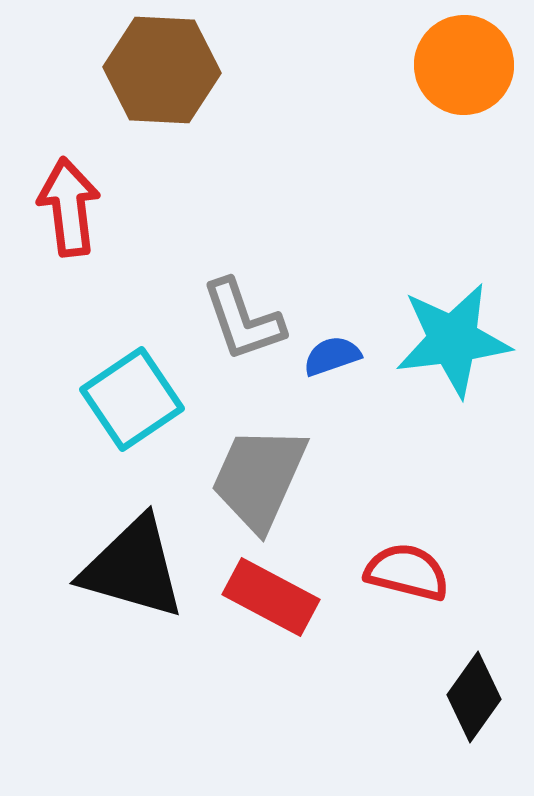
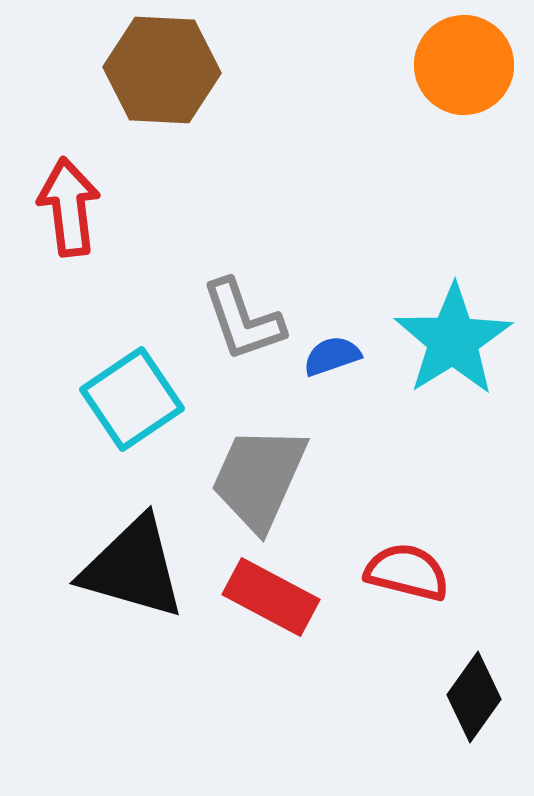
cyan star: rotated 25 degrees counterclockwise
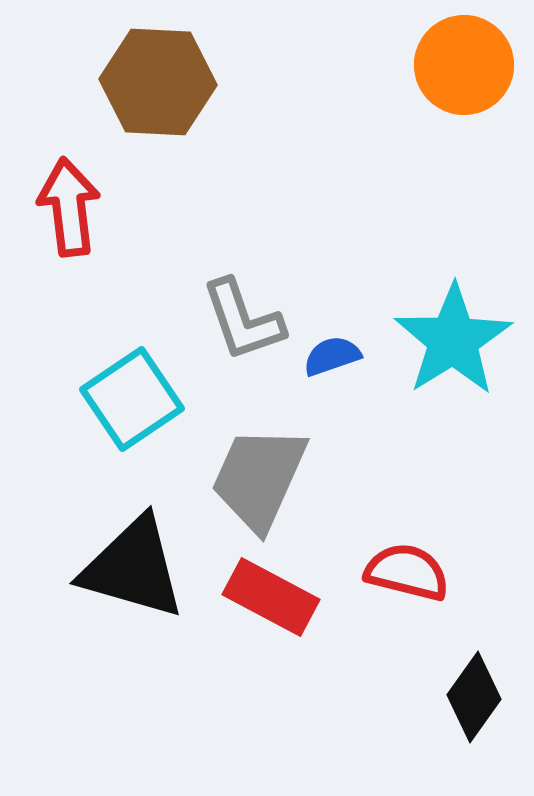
brown hexagon: moved 4 px left, 12 px down
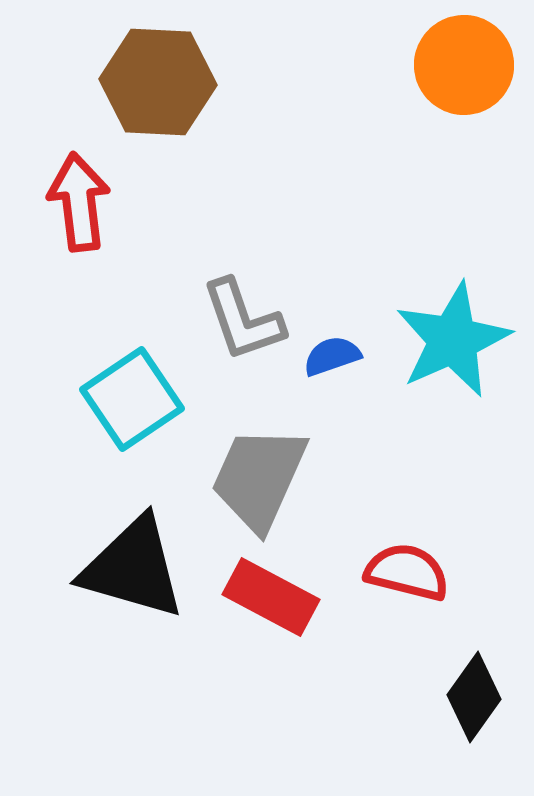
red arrow: moved 10 px right, 5 px up
cyan star: rotated 8 degrees clockwise
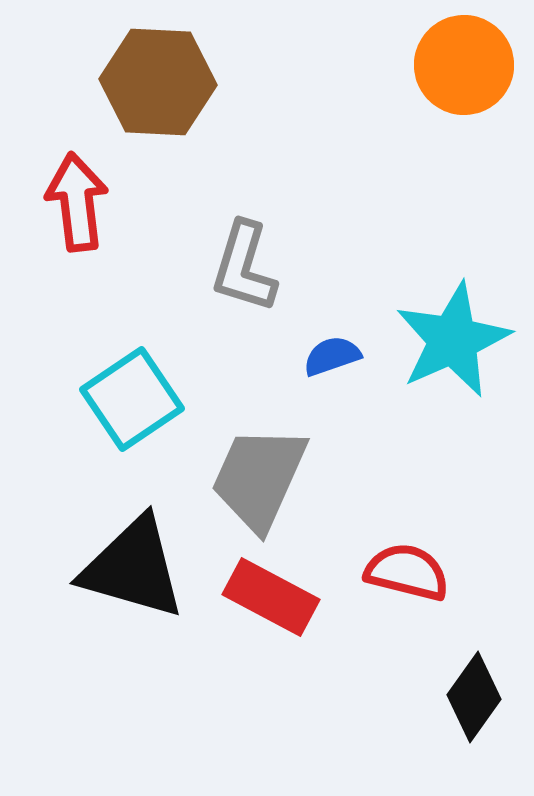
red arrow: moved 2 px left
gray L-shape: moved 1 px right, 53 px up; rotated 36 degrees clockwise
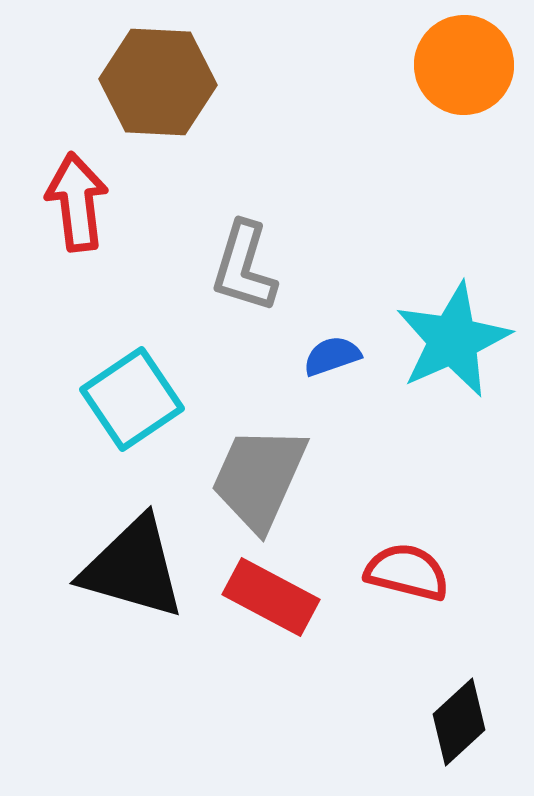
black diamond: moved 15 px left, 25 px down; rotated 12 degrees clockwise
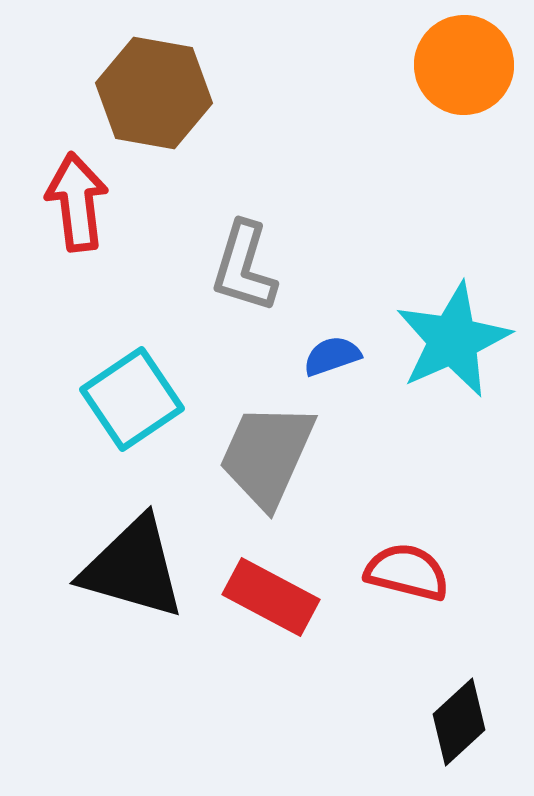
brown hexagon: moved 4 px left, 11 px down; rotated 7 degrees clockwise
gray trapezoid: moved 8 px right, 23 px up
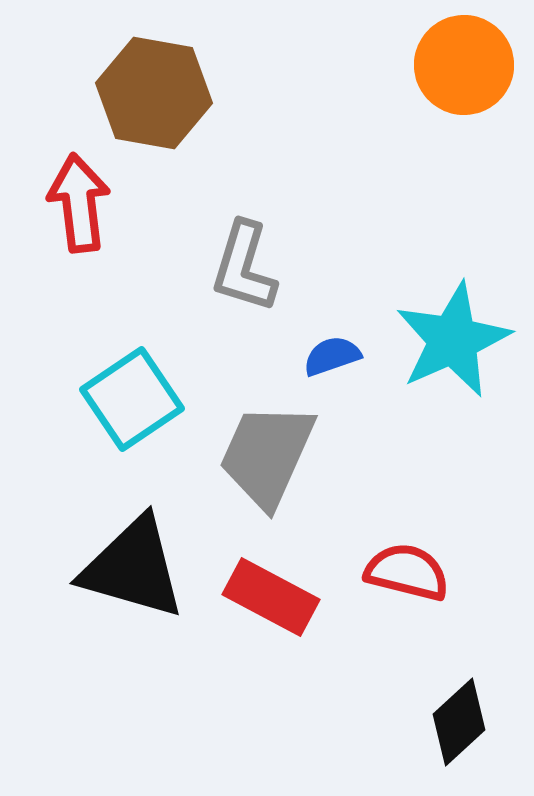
red arrow: moved 2 px right, 1 px down
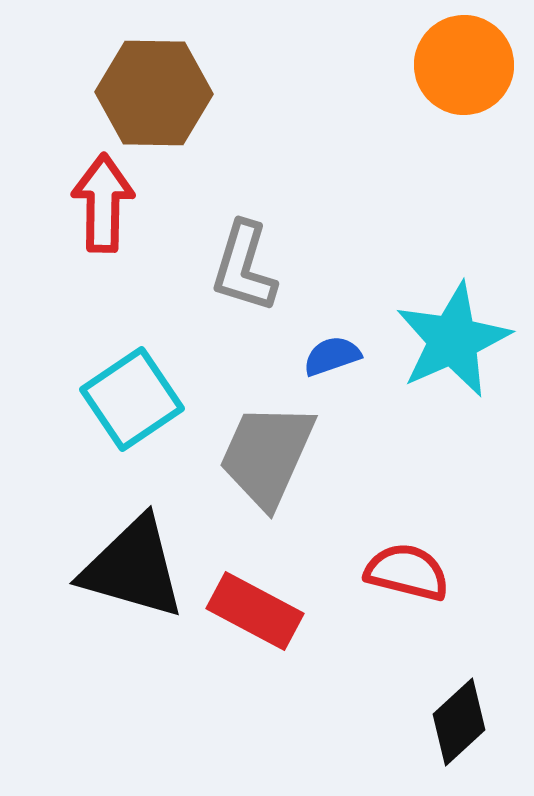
brown hexagon: rotated 9 degrees counterclockwise
red arrow: moved 24 px right; rotated 8 degrees clockwise
red rectangle: moved 16 px left, 14 px down
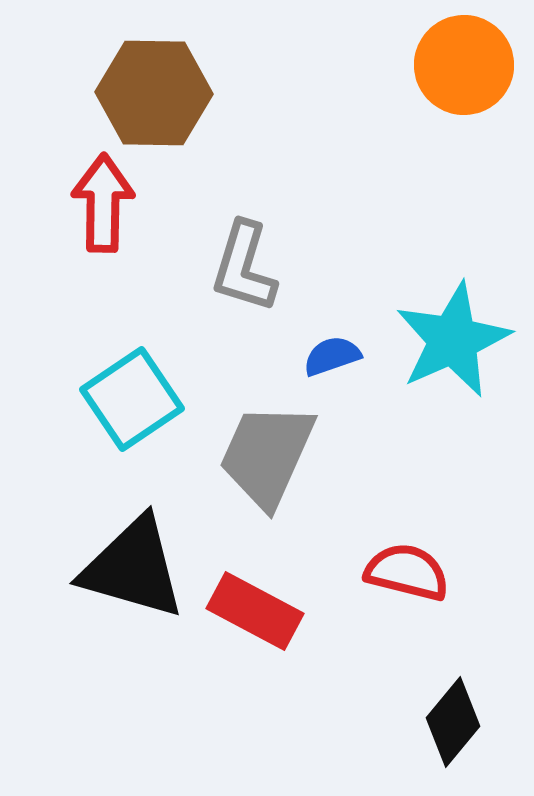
black diamond: moved 6 px left; rotated 8 degrees counterclockwise
